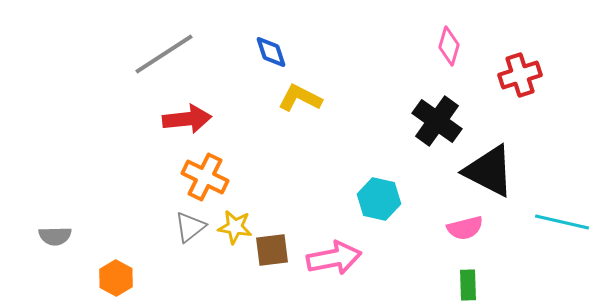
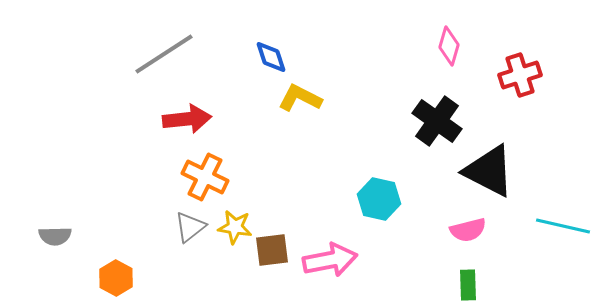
blue diamond: moved 5 px down
cyan line: moved 1 px right, 4 px down
pink semicircle: moved 3 px right, 2 px down
pink arrow: moved 4 px left, 2 px down
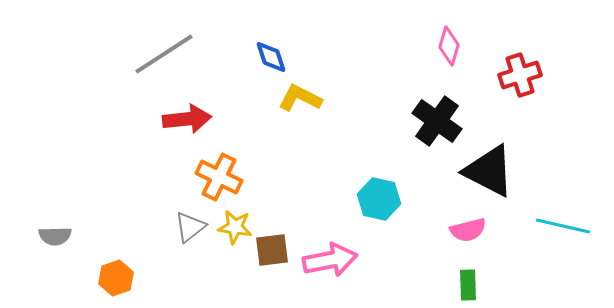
orange cross: moved 14 px right
orange hexagon: rotated 12 degrees clockwise
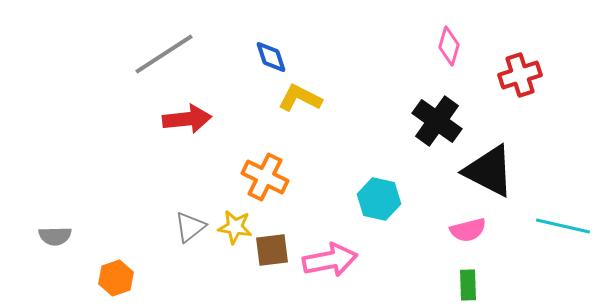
orange cross: moved 46 px right
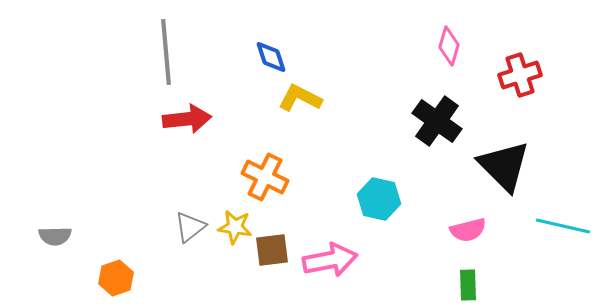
gray line: moved 2 px right, 2 px up; rotated 62 degrees counterclockwise
black triangle: moved 15 px right, 5 px up; rotated 18 degrees clockwise
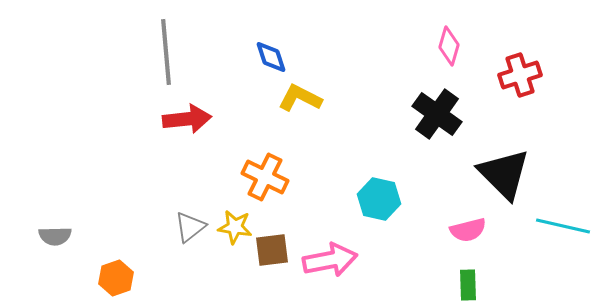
black cross: moved 7 px up
black triangle: moved 8 px down
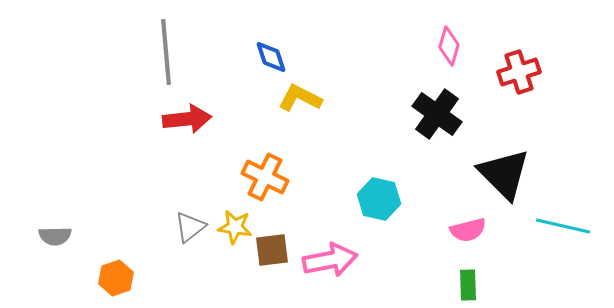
red cross: moved 1 px left, 3 px up
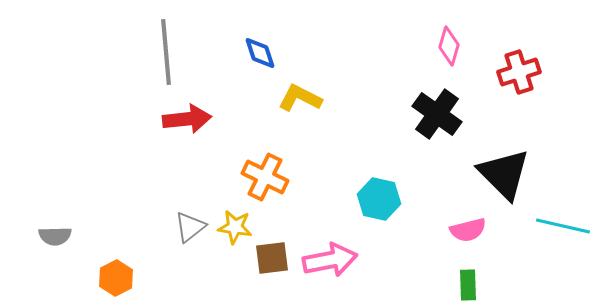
blue diamond: moved 11 px left, 4 px up
brown square: moved 8 px down
orange hexagon: rotated 8 degrees counterclockwise
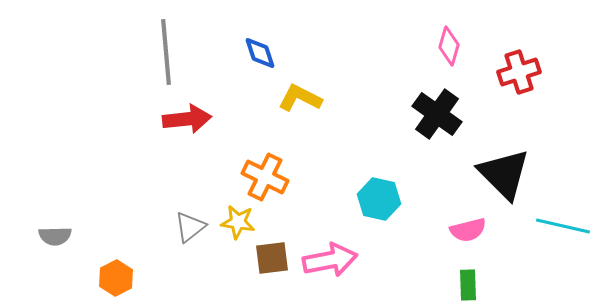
yellow star: moved 3 px right, 5 px up
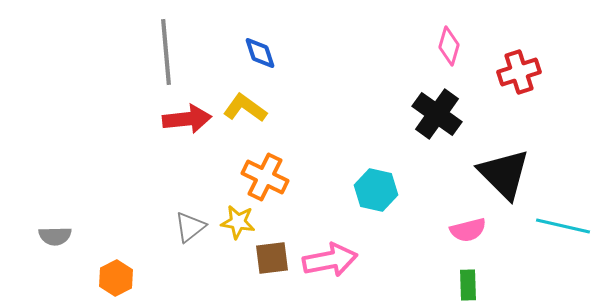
yellow L-shape: moved 55 px left, 10 px down; rotated 9 degrees clockwise
cyan hexagon: moved 3 px left, 9 px up
